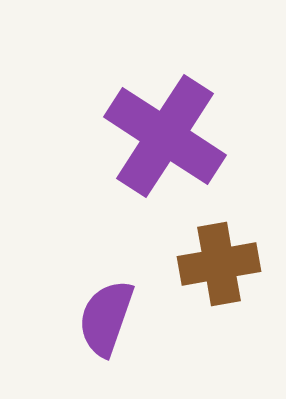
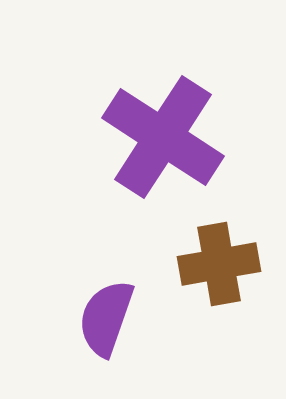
purple cross: moved 2 px left, 1 px down
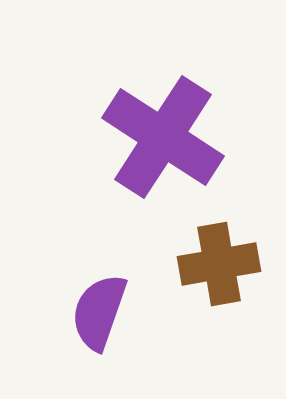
purple semicircle: moved 7 px left, 6 px up
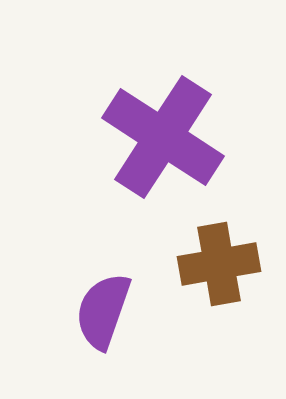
purple semicircle: moved 4 px right, 1 px up
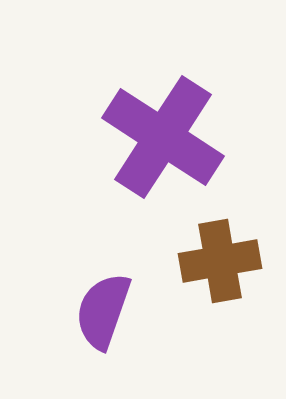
brown cross: moved 1 px right, 3 px up
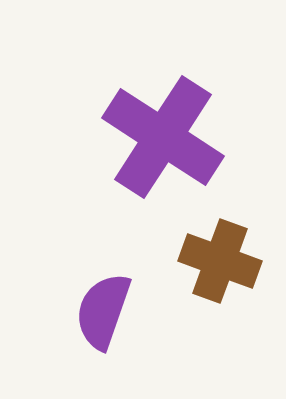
brown cross: rotated 30 degrees clockwise
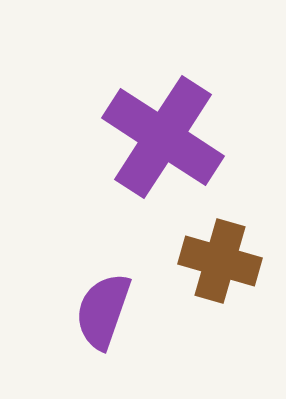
brown cross: rotated 4 degrees counterclockwise
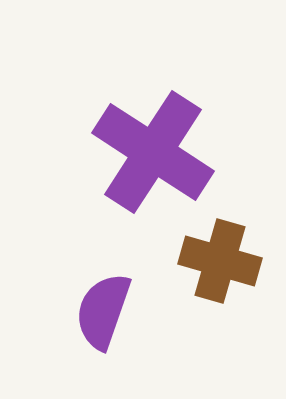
purple cross: moved 10 px left, 15 px down
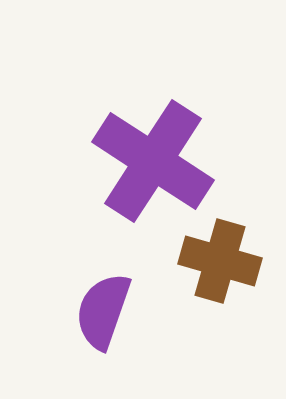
purple cross: moved 9 px down
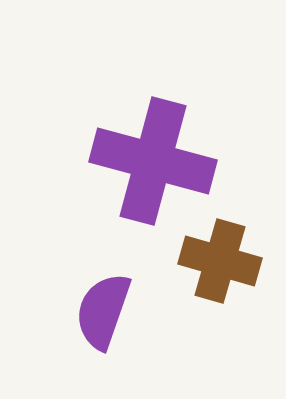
purple cross: rotated 18 degrees counterclockwise
